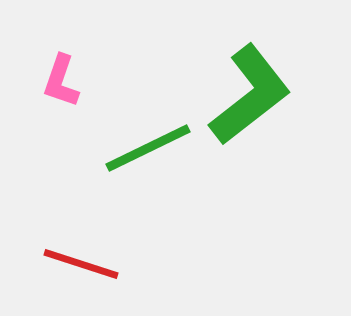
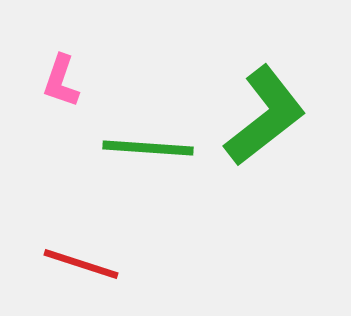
green L-shape: moved 15 px right, 21 px down
green line: rotated 30 degrees clockwise
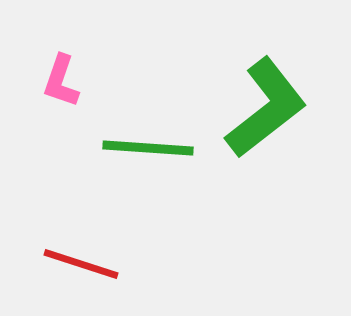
green L-shape: moved 1 px right, 8 px up
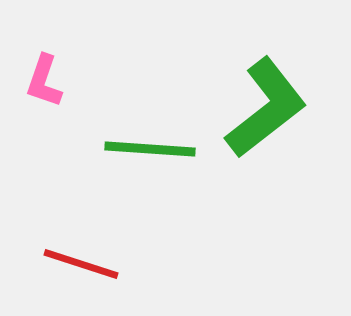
pink L-shape: moved 17 px left
green line: moved 2 px right, 1 px down
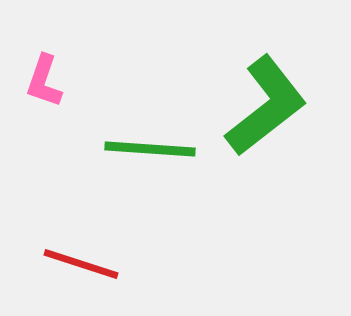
green L-shape: moved 2 px up
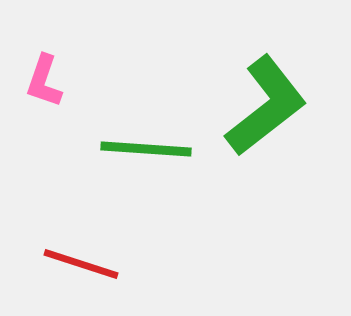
green line: moved 4 px left
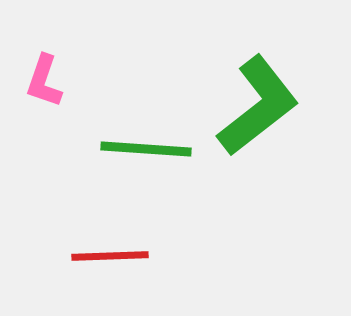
green L-shape: moved 8 px left
red line: moved 29 px right, 8 px up; rotated 20 degrees counterclockwise
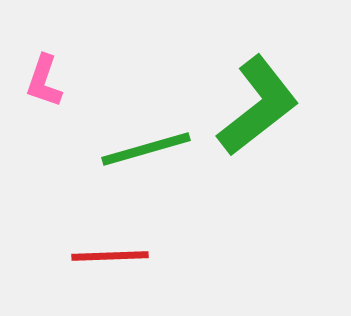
green line: rotated 20 degrees counterclockwise
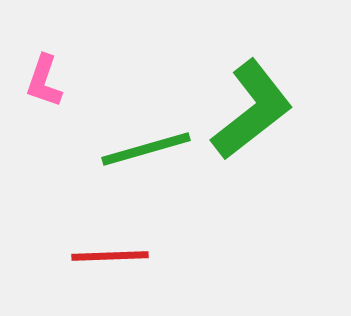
green L-shape: moved 6 px left, 4 px down
